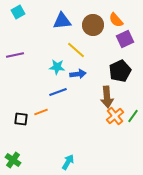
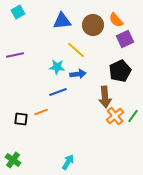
brown arrow: moved 2 px left
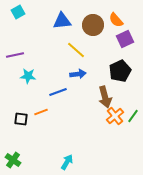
cyan star: moved 29 px left, 9 px down
brown arrow: rotated 10 degrees counterclockwise
cyan arrow: moved 1 px left
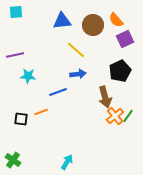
cyan square: moved 2 px left; rotated 24 degrees clockwise
green line: moved 5 px left
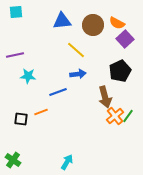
orange semicircle: moved 1 px right, 3 px down; rotated 21 degrees counterclockwise
purple square: rotated 18 degrees counterclockwise
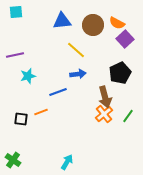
black pentagon: moved 2 px down
cyan star: rotated 21 degrees counterclockwise
orange cross: moved 11 px left, 2 px up
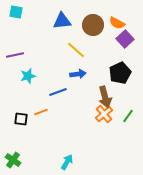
cyan square: rotated 16 degrees clockwise
